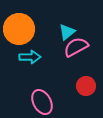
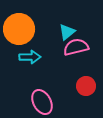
pink semicircle: rotated 15 degrees clockwise
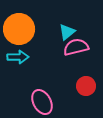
cyan arrow: moved 12 px left
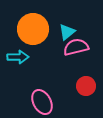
orange circle: moved 14 px right
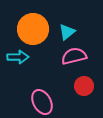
pink semicircle: moved 2 px left, 9 px down
red circle: moved 2 px left
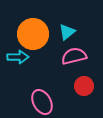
orange circle: moved 5 px down
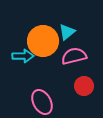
orange circle: moved 10 px right, 7 px down
cyan arrow: moved 5 px right, 1 px up
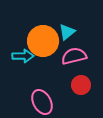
red circle: moved 3 px left, 1 px up
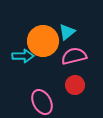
red circle: moved 6 px left
